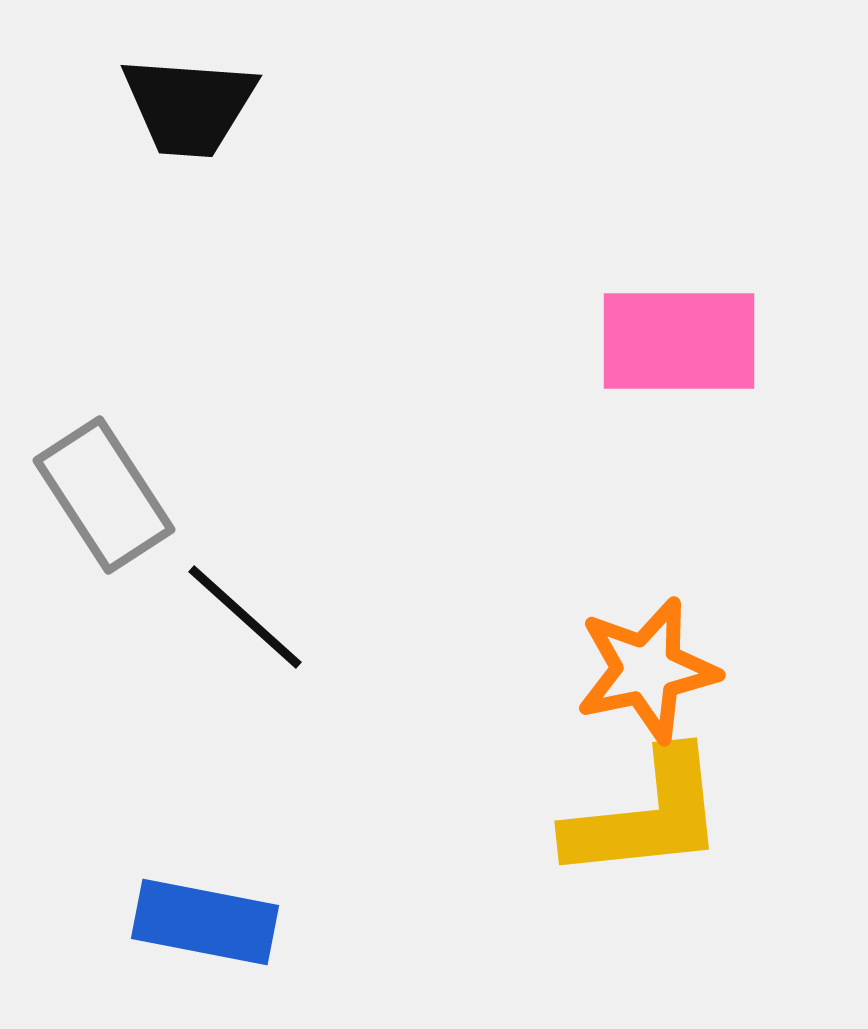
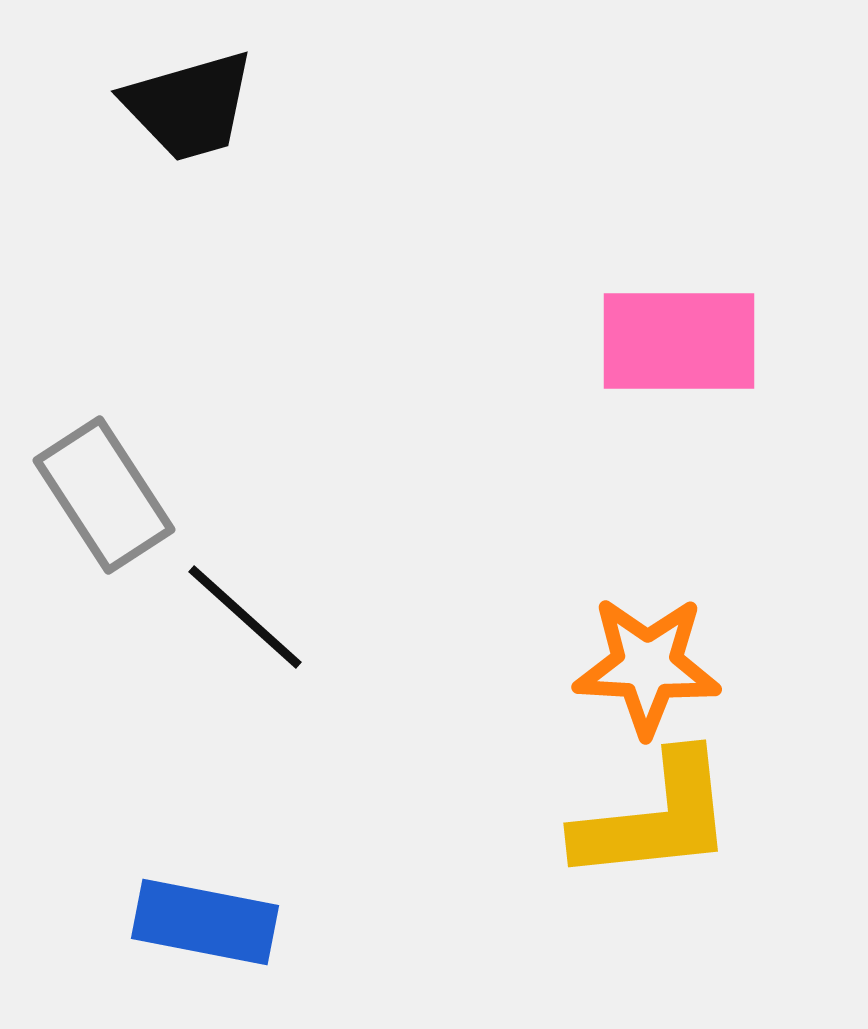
black trapezoid: rotated 20 degrees counterclockwise
orange star: moved 4 px up; rotated 15 degrees clockwise
yellow L-shape: moved 9 px right, 2 px down
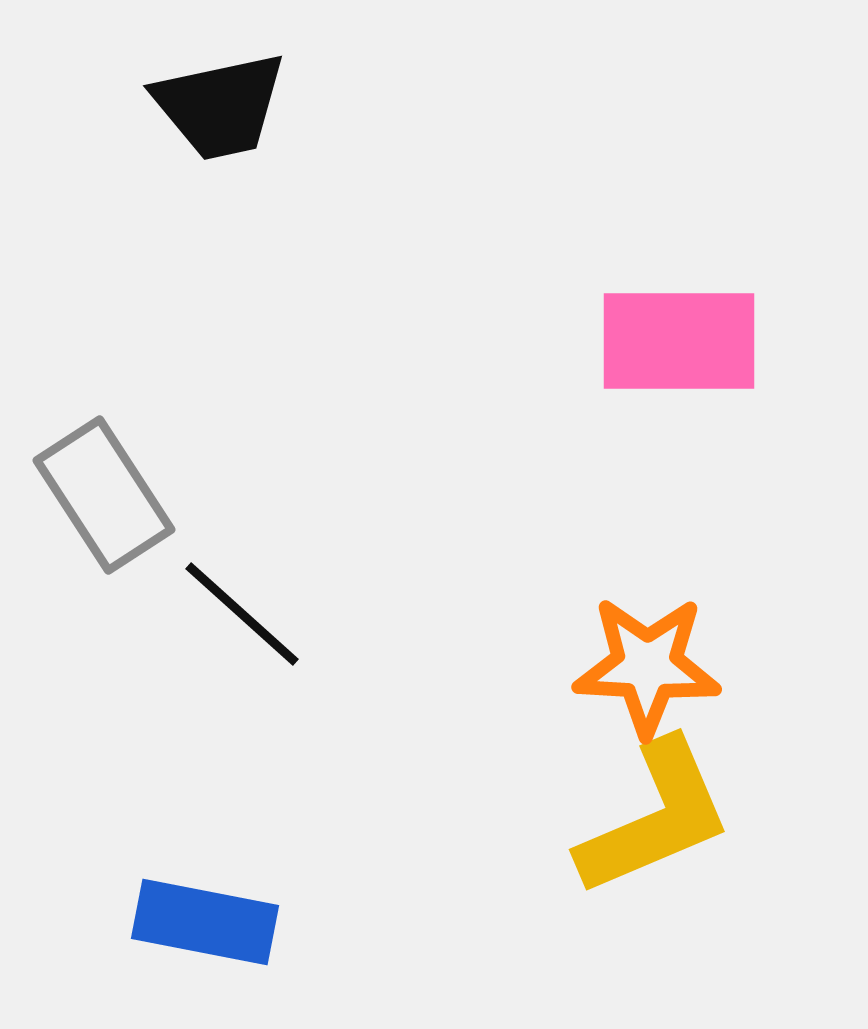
black trapezoid: moved 31 px right; rotated 4 degrees clockwise
black line: moved 3 px left, 3 px up
yellow L-shape: rotated 17 degrees counterclockwise
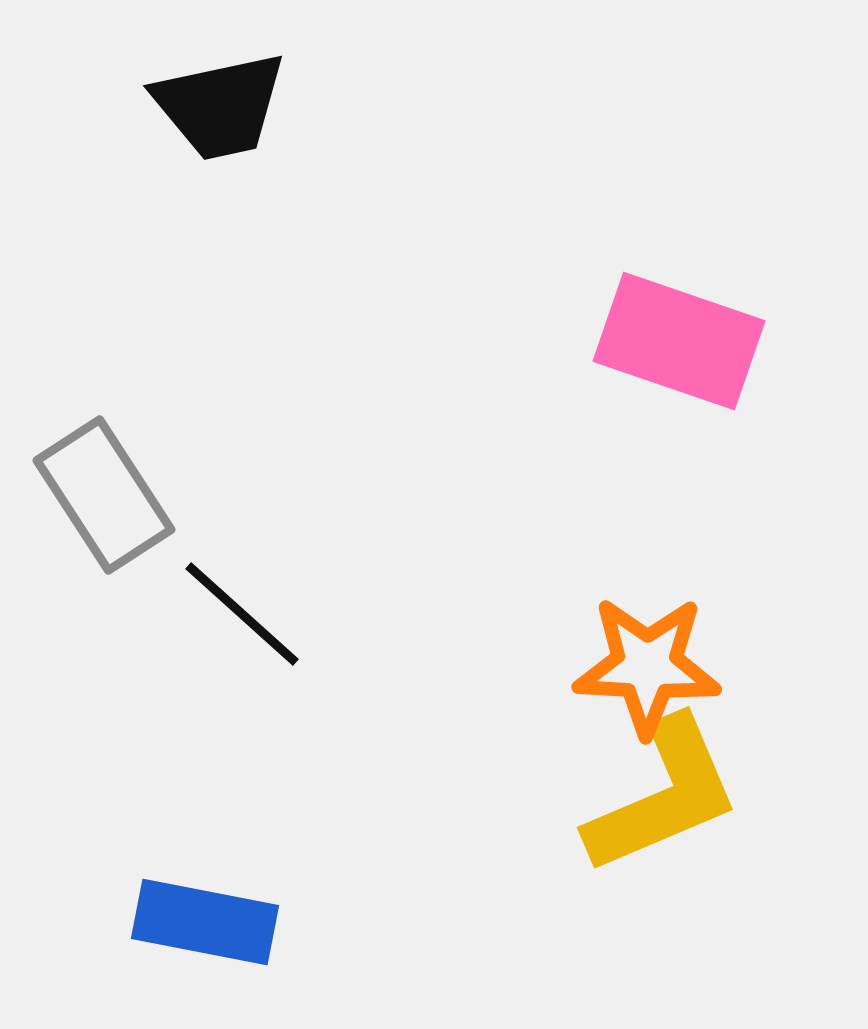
pink rectangle: rotated 19 degrees clockwise
yellow L-shape: moved 8 px right, 22 px up
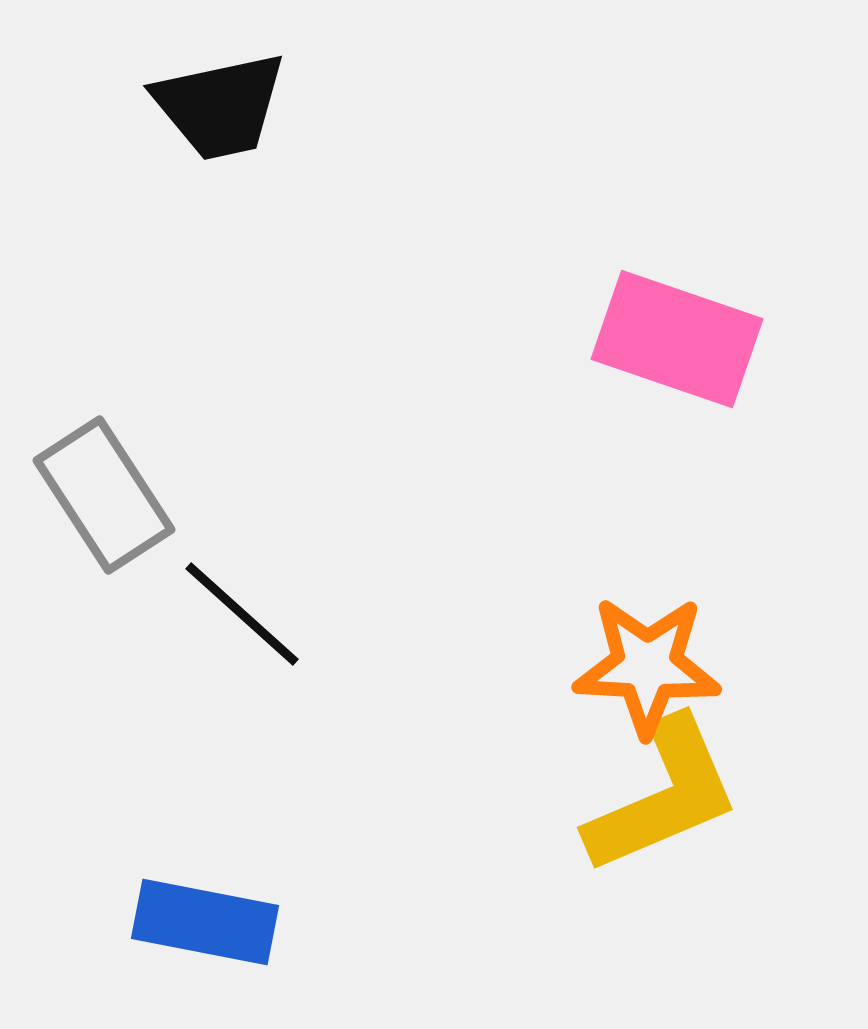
pink rectangle: moved 2 px left, 2 px up
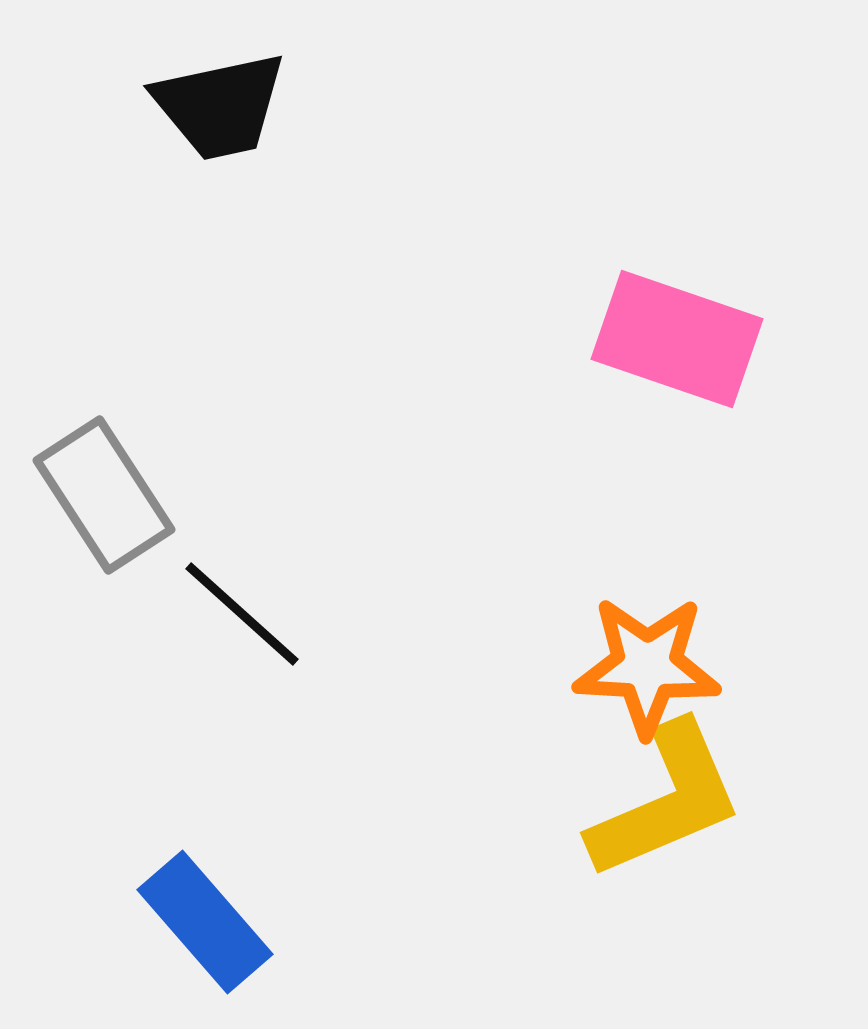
yellow L-shape: moved 3 px right, 5 px down
blue rectangle: rotated 38 degrees clockwise
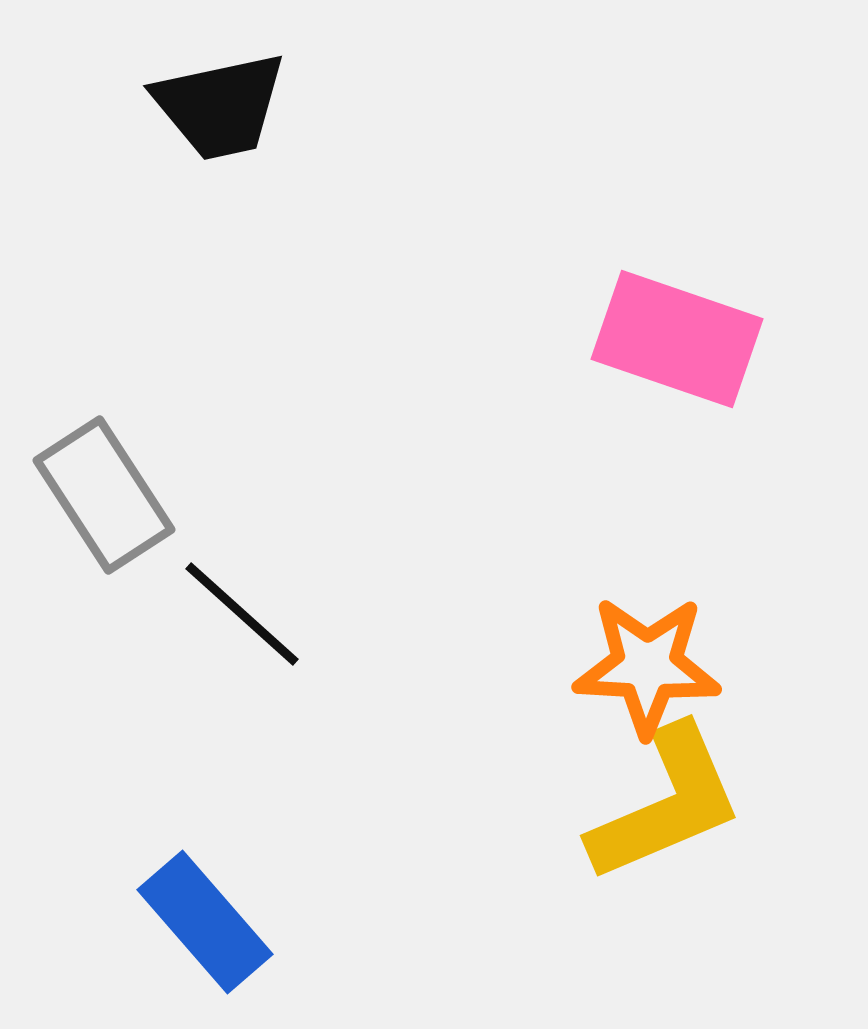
yellow L-shape: moved 3 px down
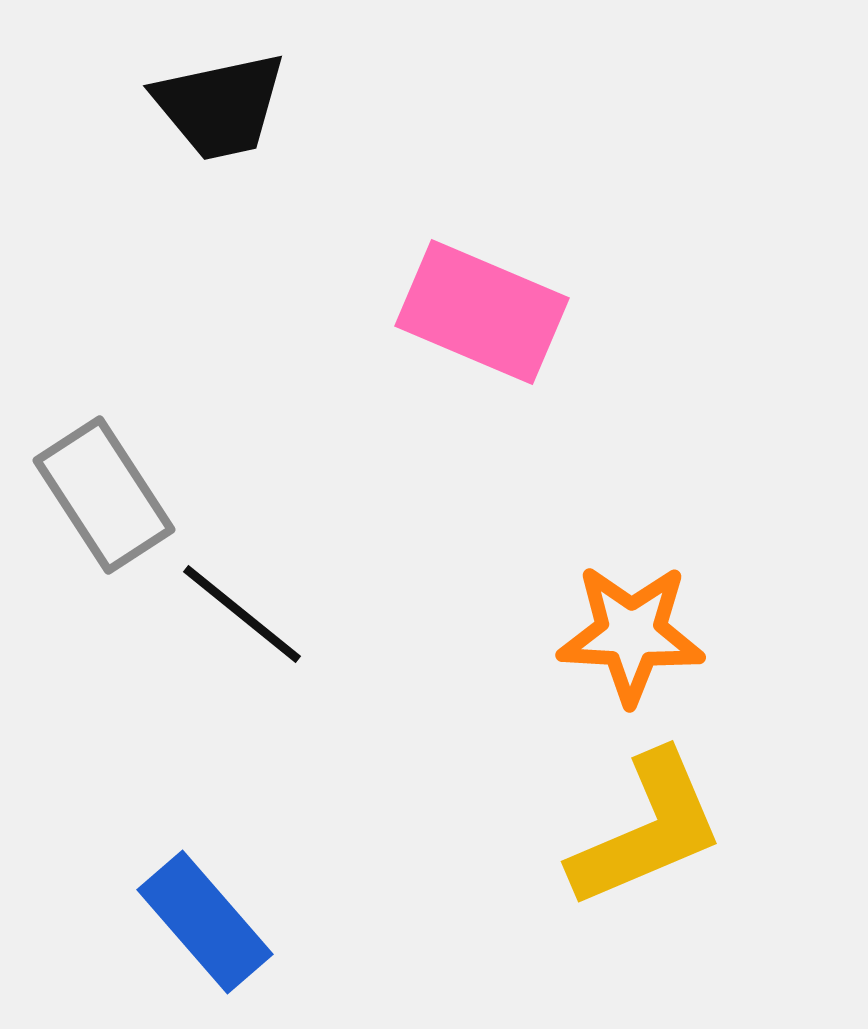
pink rectangle: moved 195 px left, 27 px up; rotated 4 degrees clockwise
black line: rotated 3 degrees counterclockwise
orange star: moved 16 px left, 32 px up
yellow L-shape: moved 19 px left, 26 px down
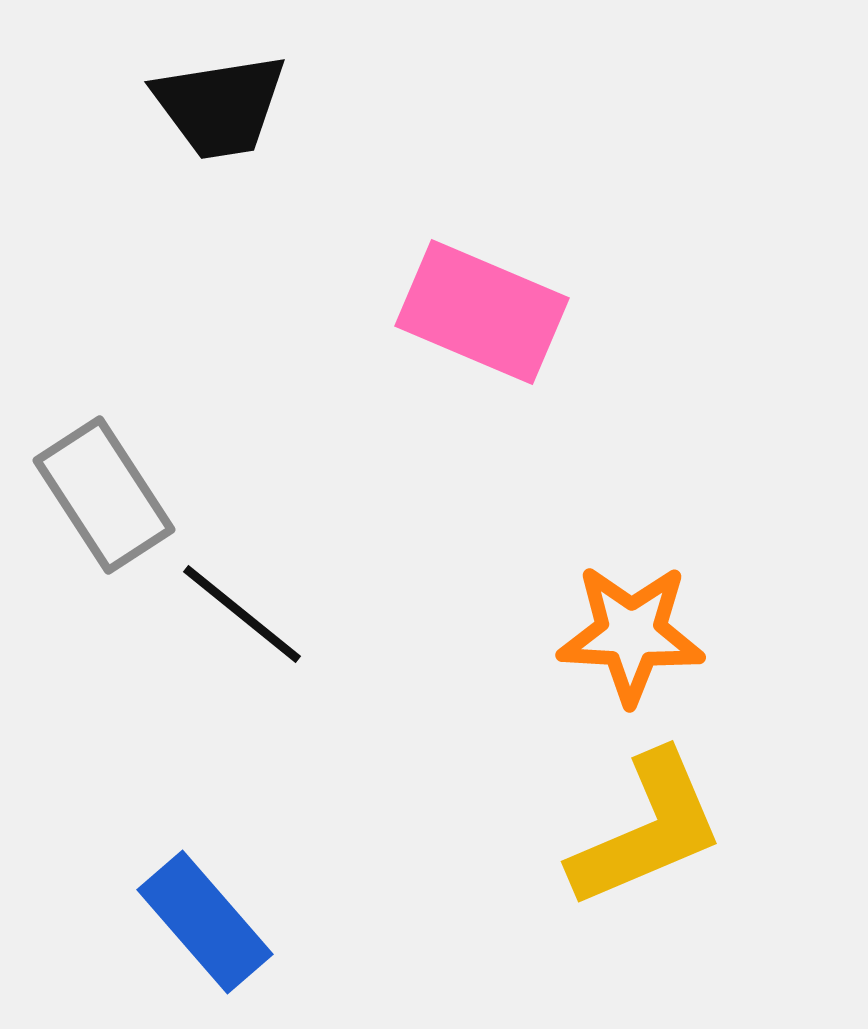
black trapezoid: rotated 3 degrees clockwise
